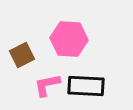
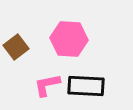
brown square: moved 6 px left, 8 px up; rotated 10 degrees counterclockwise
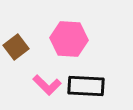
pink L-shape: rotated 124 degrees counterclockwise
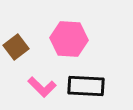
pink L-shape: moved 5 px left, 2 px down
